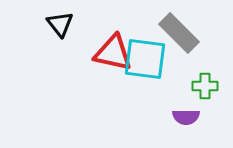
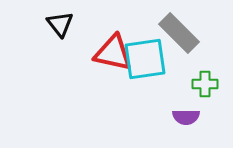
cyan square: rotated 15 degrees counterclockwise
green cross: moved 2 px up
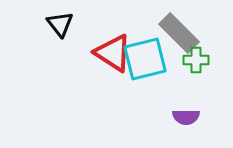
red triangle: rotated 21 degrees clockwise
cyan square: rotated 6 degrees counterclockwise
green cross: moved 9 px left, 24 px up
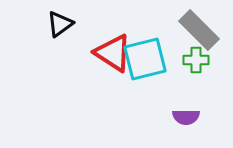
black triangle: rotated 32 degrees clockwise
gray rectangle: moved 20 px right, 3 px up
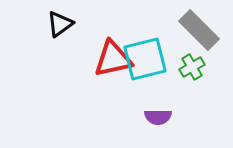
red triangle: moved 6 px down; rotated 45 degrees counterclockwise
green cross: moved 4 px left, 7 px down; rotated 30 degrees counterclockwise
purple semicircle: moved 28 px left
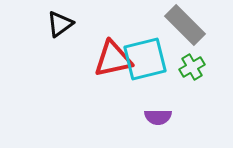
gray rectangle: moved 14 px left, 5 px up
